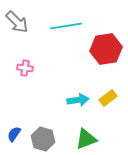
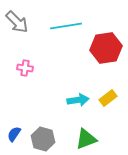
red hexagon: moved 1 px up
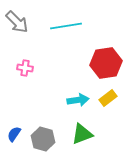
red hexagon: moved 15 px down
green triangle: moved 4 px left, 5 px up
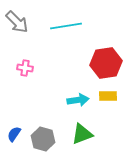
yellow rectangle: moved 2 px up; rotated 36 degrees clockwise
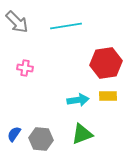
gray hexagon: moved 2 px left; rotated 10 degrees counterclockwise
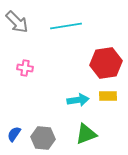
green triangle: moved 4 px right
gray hexagon: moved 2 px right, 1 px up
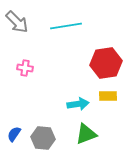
cyan arrow: moved 4 px down
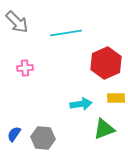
cyan line: moved 7 px down
red hexagon: rotated 16 degrees counterclockwise
pink cross: rotated 14 degrees counterclockwise
yellow rectangle: moved 8 px right, 2 px down
cyan arrow: moved 3 px right
green triangle: moved 18 px right, 5 px up
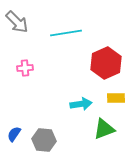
gray hexagon: moved 1 px right, 2 px down
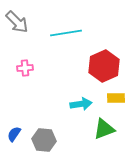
red hexagon: moved 2 px left, 3 px down
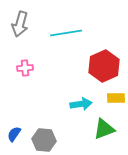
gray arrow: moved 3 px right, 2 px down; rotated 60 degrees clockwise
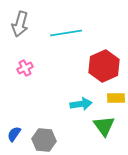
pink cross: rotated 21 degrees counterclockwise
green triangle: moved 3 px up; rotated 45 degrees counterclockwise
